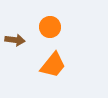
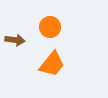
orange trapezoid: moved 1 px left, 1 px up
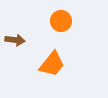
orange circle: moved 11 px right, 6 px up
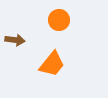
orange circle: moved 2 px left, 1 px up
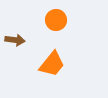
orange circle: moved 3 px left
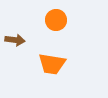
orange trapezoid: rotated 60 degrees clockwise
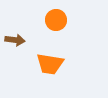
orange trapezoid: moved 2 px left
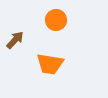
brown arrow: rotated 54 degrees counterclockwise
